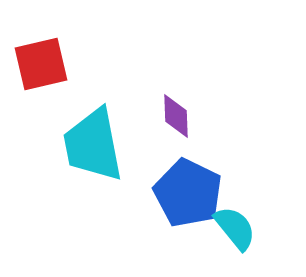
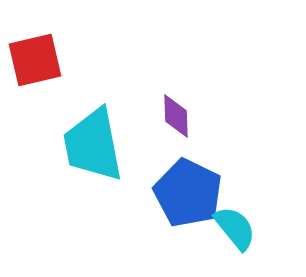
red square: moved 6 px left, 4 px up
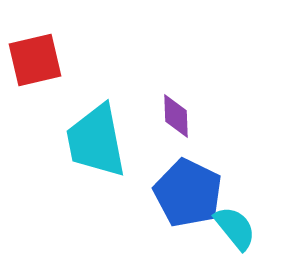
cyan trapezoid: moved 3 px right, 4 px up
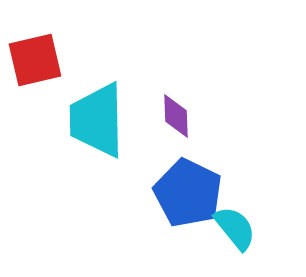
cyan trapezoid: moved 1 px right, 21 px up; rotated 10 degrees clockwise
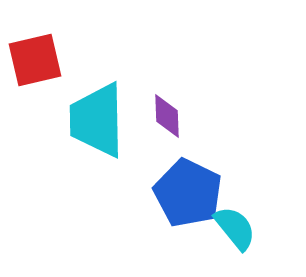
purple diamond: moved 9 px left
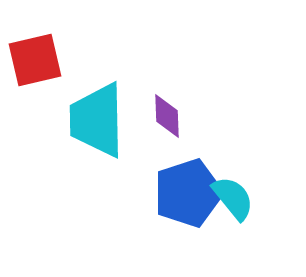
blue pentagon: rotated 28 degrees clockwise
cyan semicircle: moved 2 px left, 30 px up
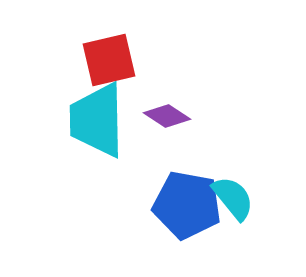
red square: moved 74 px right
purple diamond: rotated 54 degrees counterclockwise
blue pentagon: moved 1 px left, 12 px down; rotated 28 degrees clockwise
